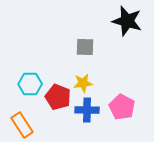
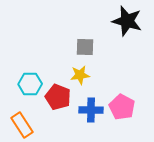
yellow star: moved 3 px left, 8 px up
blue cross: moved 4 px right
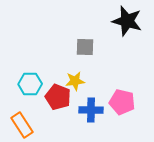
yellow star: moved 5 px left, 6 px down
pink pentagon: moved 5 px up; rotated 15 degrees counterclockwise
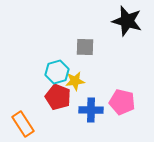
cyan hexagon: moved 27 px right, 12 px up; rotated 15 degrees counterclockwise
orange rectangle: moved 1 px right, 1 px up
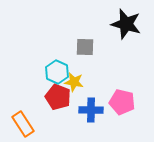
black star: moved 1 px left, 3 px down
cyan hexagon: rotated 20 degrees counterclockwise
yellow star: moved 1 px left, 1 px down; rotated 18 degrees clockwise
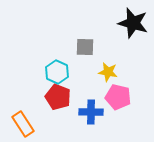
black star: moved 7 px right, 1 px up
yellow star: moved 34 px right, 10 px up
pink pentagon: moved 4 px left, 5 px up
blue cross: moved 2 px down
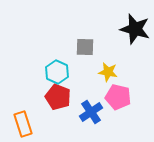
black star: moved 2 px right, 6 px down
blue cross: rotated 35 degrees counterclockwise
orange rectangle: rotated 15 degrees clockwise
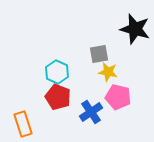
gray square: moved 14 px right, 7 px down; rotated 12 degrees counterclockwise
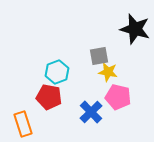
gray square: moved 2 px down
cyan hexagon: rotated 15 degrees clockwise
red pentagon: moved 9 px left; rotated 10 degrees counterclockwise
blue cross: rotated 10 degrees counterclockwise
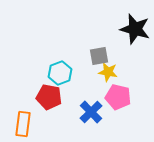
cyan hexagon: moved 3 px right, 1 px down
orange rectangle: rotated 25 degrees clockwise
